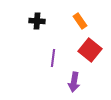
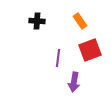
red square: rotated 30 degrees clockwise
purple line: moved 5 px right
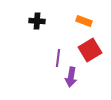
orange rectangle: moved 4 px right; rotated 35 degrees counterclockwise
red square: rotated 10 degrees counterclockwise
purple arrow: moved 3 px left, 5 px up
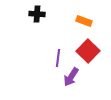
black cross: moved 7 px up
red square: moved 2 px left, 1 px down; rotated 15 degrees counterclockwise
purple arrow: rotated 24 degrees clockwise
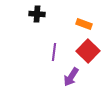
orange rectangle: moved 3 px down
purple line: moved 4 px left, 6 px up
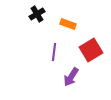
black cross: rotated 35 degrees counterclockwise
orange rectangle: moved 16 px left
red square: moved 3 px right, 1 px up; rotated 15 degrees clockwise
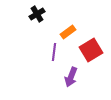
orange rectangle: moved 8 px down; rotated 56 degrees counterclockwise
purple arrow: rotated 12 degrees counterclockwise
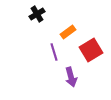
purple line: rotated 24 degrees counterclockwise
purple arrow: rotated 36 degrees counterclockwise
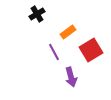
purple line: rotated 12 degrees counterclockwise
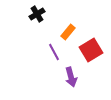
orange rectangle: rotated 14 degrees counterclockwise
